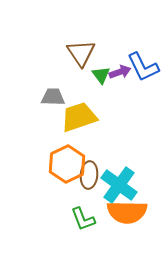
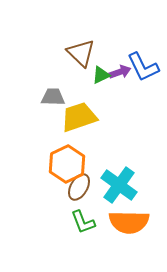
brown triangle: rotated 12 degrees counterclockwise
green triangle: rotated 42 degrees clockwise
brown ellipse: moved 10 px left, 12 px down; rotated 24 degrees clockwise
orange semicircle: moved 2 px right, 10 px down
green L-shape: moved 3 px down
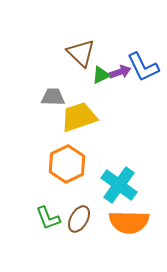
brown ellipse: moved 32 px down
green L-shape: moved 35 px left, 4 px up
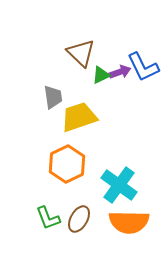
gray trapezoid: rotated 80 degrees clockwise
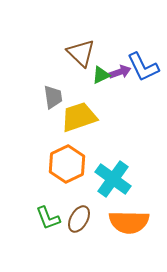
cyan cross: moved 6 px left, 6 px up
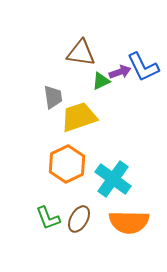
brown triangle: rotated 36 degrees counterclockwise
green triangle: moved 6 px down
